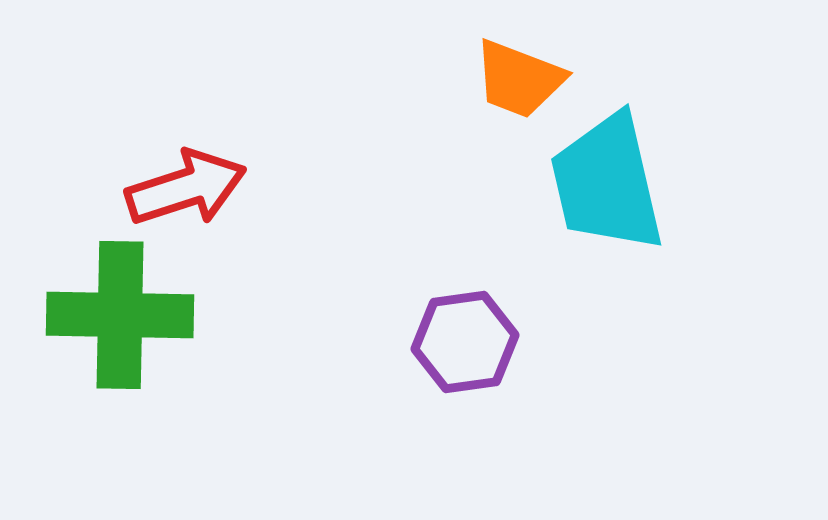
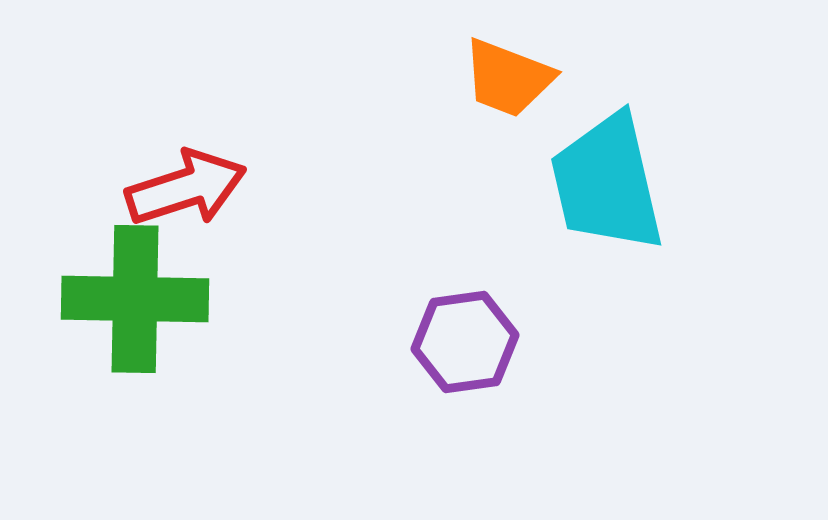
orange trapezoid: moved 11 px left, 1 px up
green cross: moved 15 px right, 16 px up
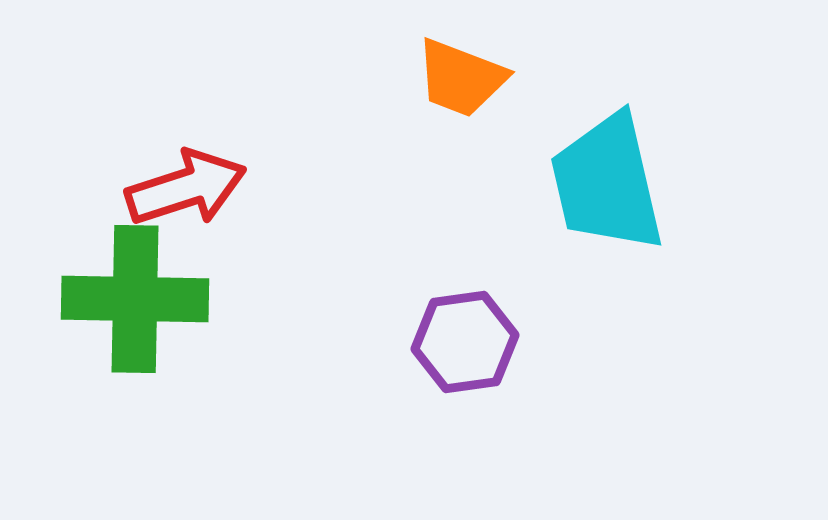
orange trapezoid: moved 47 px left
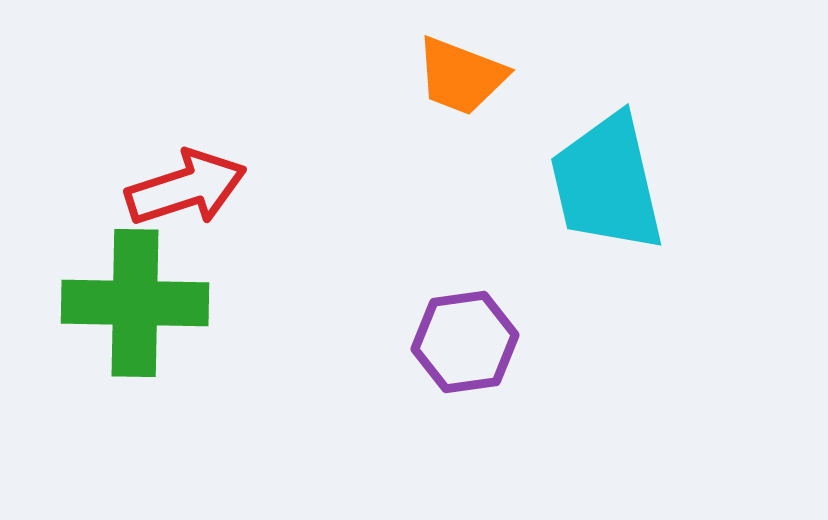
orange trapezoid: moved 2 px up
green cross: moved 4 px down
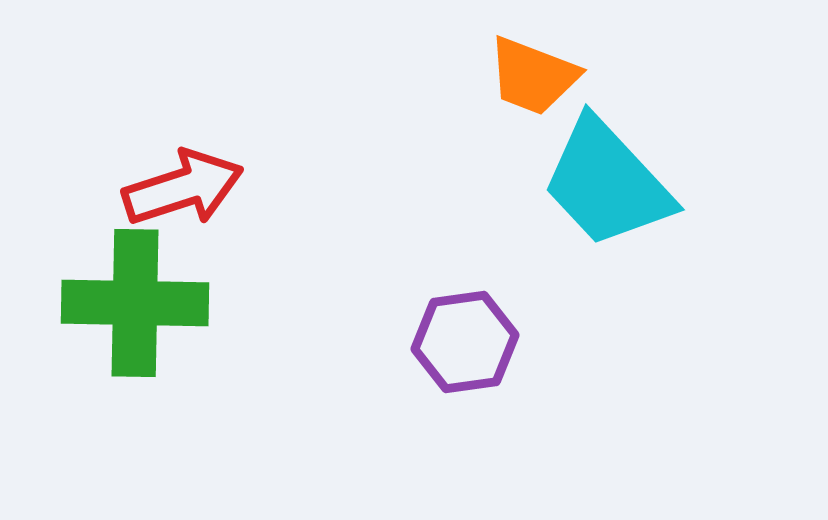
orange trapezoid: moved 72 px right
cyan trapezoid: rotated 30 degrees counterclockwise
red arrow: moved 3 px left
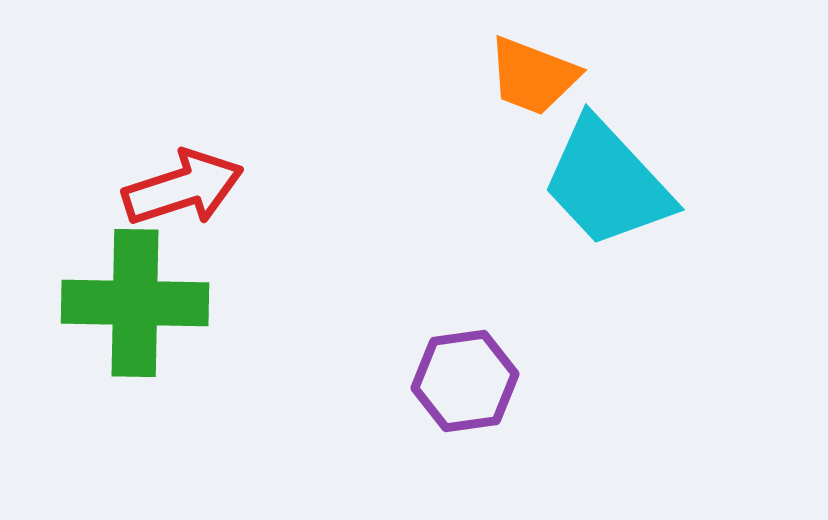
purple hexagon: moved 39 px down
